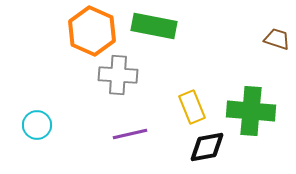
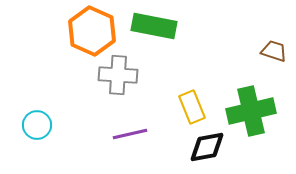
brown trapezoid: moved 3 px left, 12 px down
green cross: rotated 18 degrees counterclockwise
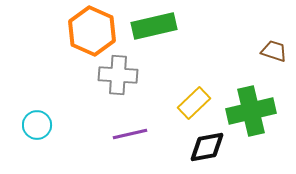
green rectangle: rotated 24 degrees counterclockwise
yellow rectangle: moved 2 px right, 4 px up; rotated 68 degrees clockwise
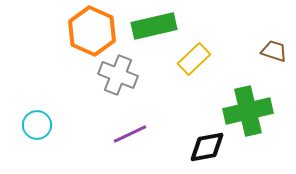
gray cross: rotated 18 degrees clockwise
yellow rectangle: moved 44 px up
green cross: moved 3 px left
purple line: rotated 12 degrees counterclockwise
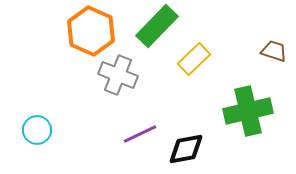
green rectangle: moved 3 px right; rotated 33 degrees counterclockwise
orange hexagon: moved 1 px left
cyan circle: moved 5 px down
purple line: moved 10 px right
black diamond: moved 21 px left, 2 px down
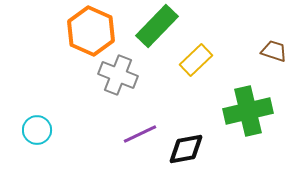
yellow rectangle: moved 2 px right, 1 px down
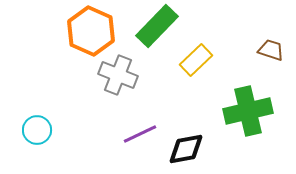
brown trapezoid: moved 3 px left, 1 px up
